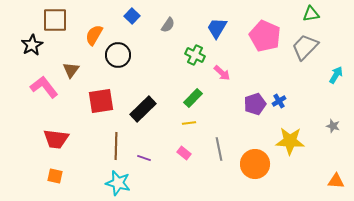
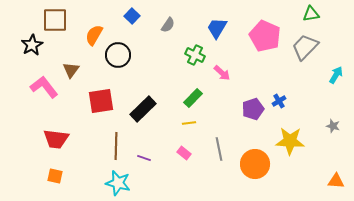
purple pentagon: moved 2 px left, 5 px down
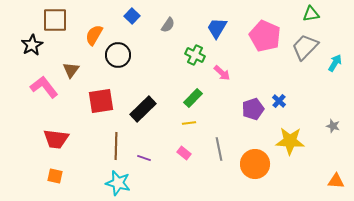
cyan arrow: moved 1 px left, 12 px up
blue cross: rotated 16 degrees counterclockwise
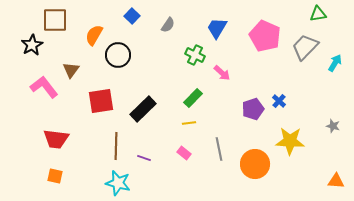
green triangle: moved 7 px right
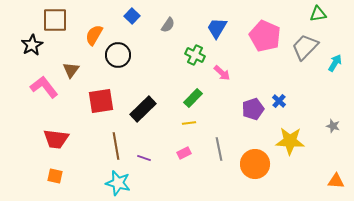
brown line: rotated 12 degrees counterclockwise
pink rectangle: rotated 64 degrees counterclockwise
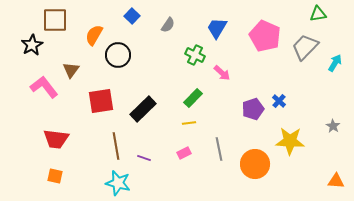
gray star: rotated 16 degrees clockwise
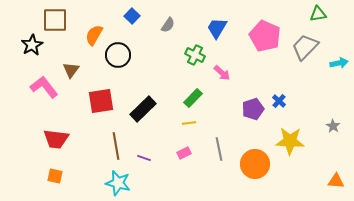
cyan arrow: moved 4 px right; rotated 48 degrees clockwise
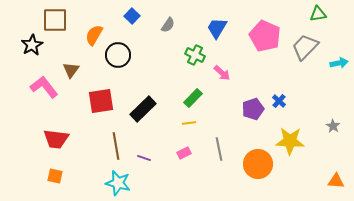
orange circle: moved 3 px right
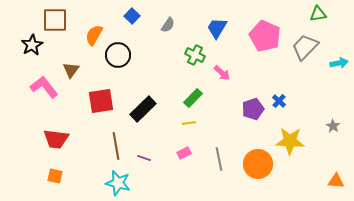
gray line: moved 10 px down
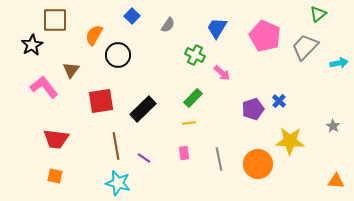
green triangle: rotated 30 degrees counterclockwise
pink rectangle: rotated 72 degrees counterclockwise
purple line: rotated 16 degrees clockwise
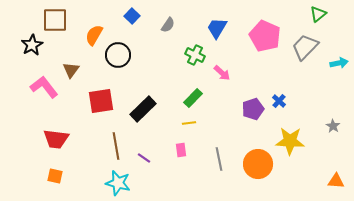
pink rectangle: moved 3 px left, 3 px up
